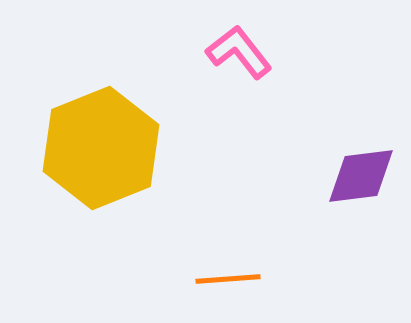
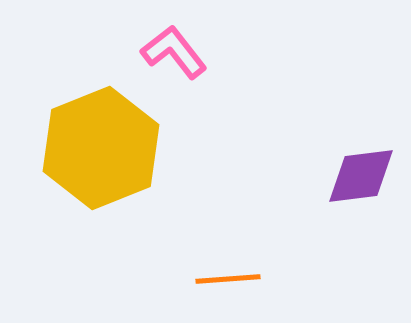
pink L-shape: moved 65 px left
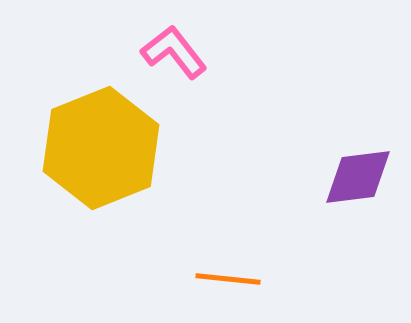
purple diamond: moved 3 px left, 1 px down
orange line: rotated 10 degrees clockwise
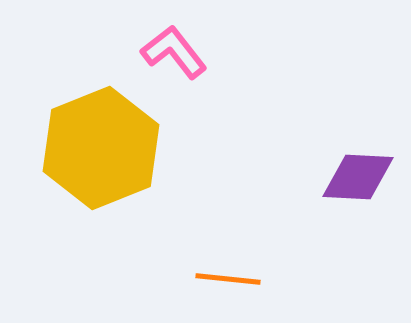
purple diamond: rotated 10 degrees clockwise
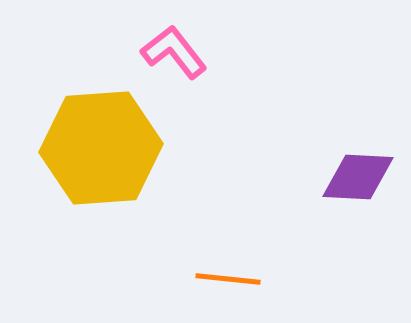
yellow hexagon: rotated 18 degrees clockwise
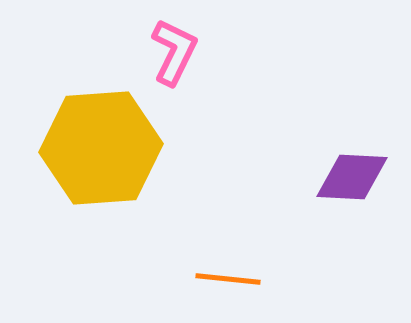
pink L-shape: rotated 64 degrees clockwise
purple diamond: moved 6 px left
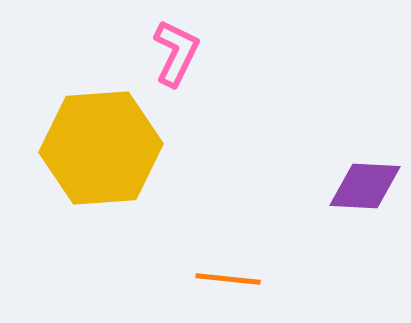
pink L-shape: moved 2 px right, 1 px down
purple diamond: moved 13 px right, 9 px down
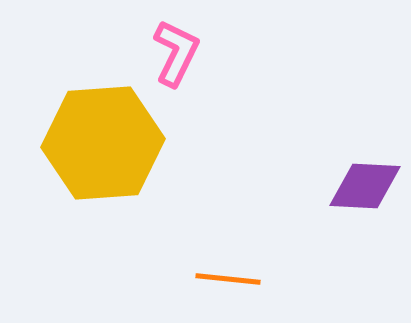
yellow hexagon: moved 2 px right, 5 px up
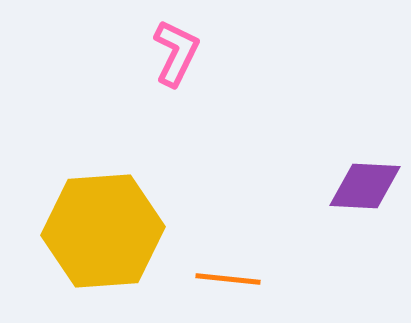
yellow hexagon: moved 88 px down
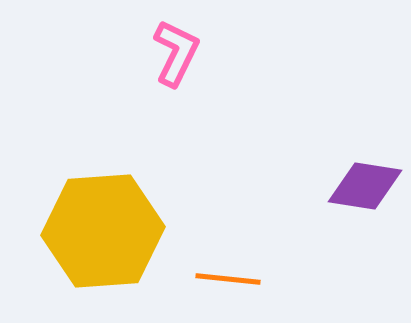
purple diamond: rotated 6 degrees clockwise
